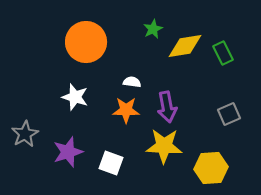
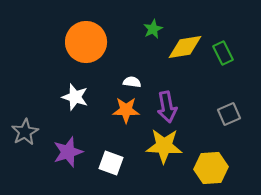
yellow diamond: moved 1 px down
gray star: moved 2 px up
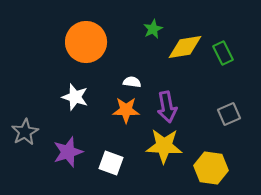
yellow hexagon: rotated 12 degrees clockwise
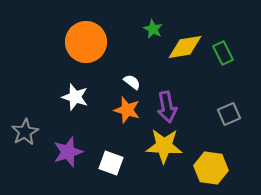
green star: rotated 18 degrees counterclockwise
white semicircle: rotated 30 degrees clockwise
orange star: moved 1 px right; rotated 16 degrees clockwise
